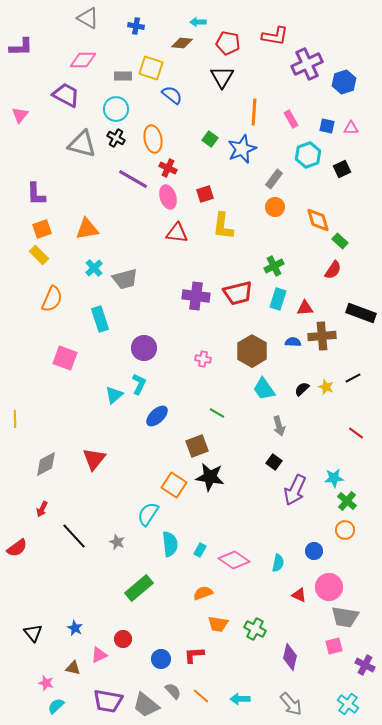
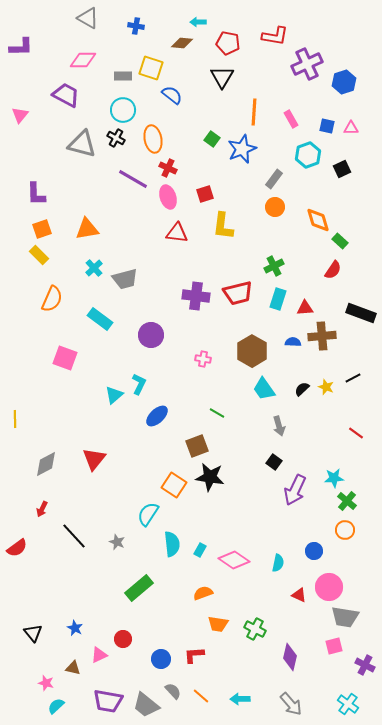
cyan circle at (116, 109): moved 7 px right, 1 px down
green square at (210, 139): moved 2 px right
cyan rectangle at (100, 319): rotated 35 degrees counterclockwise
purple circle at (144, 348): moved 7 px right, 13 px up
cyan semicircle at (170, 544): moved 2 px right
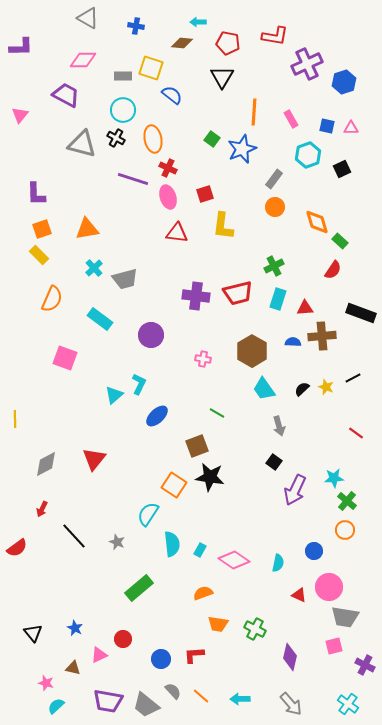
purple line at (133, 179): rotated 12 degrees counterclockwise
orange diamond at (318, 220): moved 1 px left, 2 px down
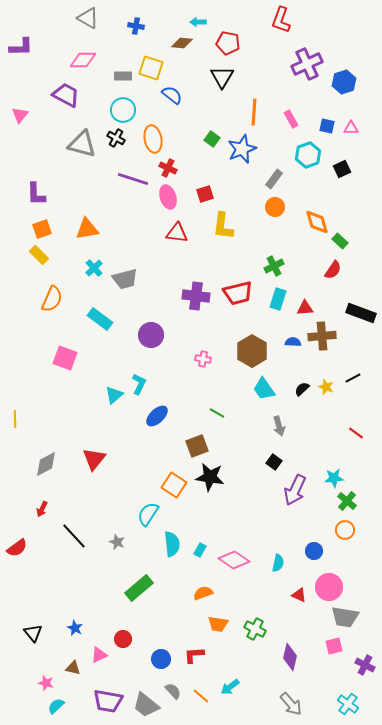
red L-shape at (275, 36): moved 6 px right, 16 px up; rotated 100 degrees clockwise
cyan arrow at (240, 699): moved 10 px left, 12 px up; rotated 36 degrees counterclockwise
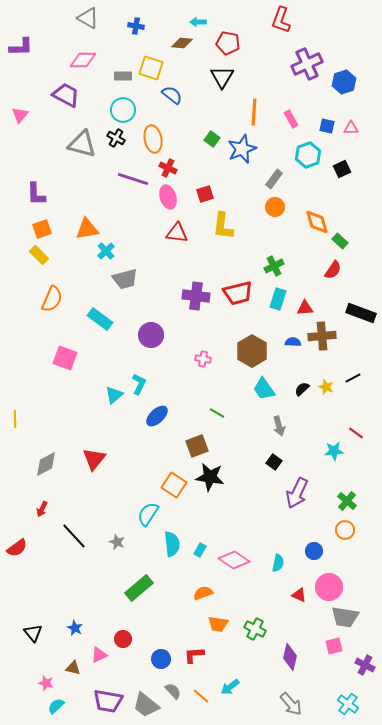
cyan cross at (94, 268): moved 12 px right, 17 px up
cyan star at (334, 478): moved 27 px up
purple arrow at (295, 490): moved 2 px right, 3 px down
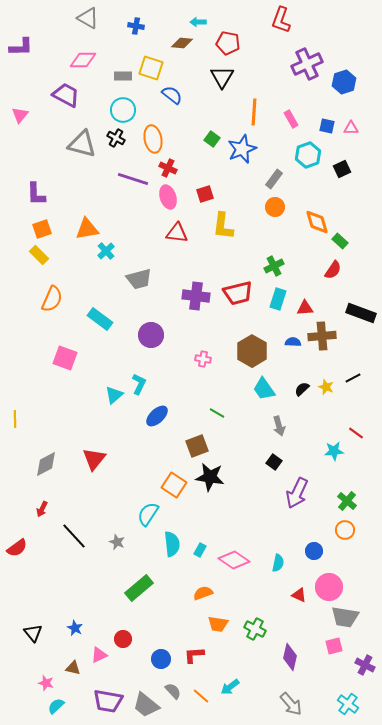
gray trapezoid at (125, 279): moved 14 px right
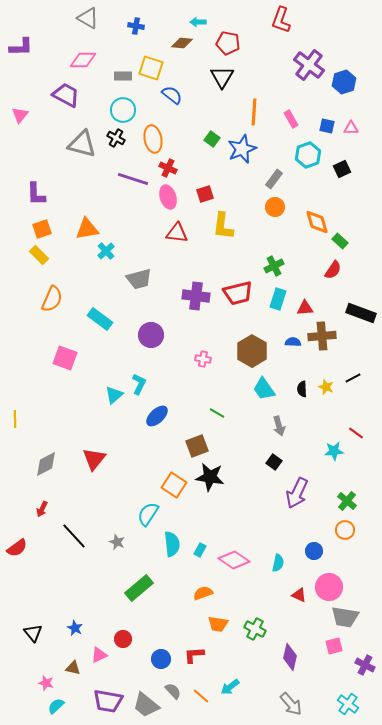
purple cross at (307, 64): moved 2 px right, 1 px down; rotated 28 degrees counterclockwise
black semicircle at (302, 389): rotated 49 degrees counterclockwise
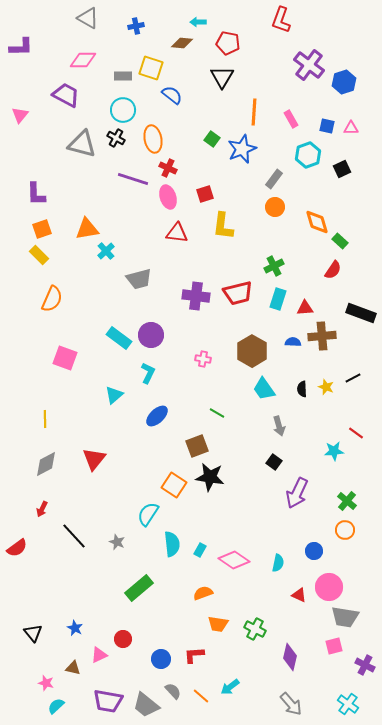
blue cross at (136, 26): rotated 21 degrees counterclockwise
cyan rectangle at (100, 319): moved 19 px right, 19 px down
cyan L-shape at (139, 384): moved 9 px right, 11 px up
yellow line at (15, 419): moved 30 px right
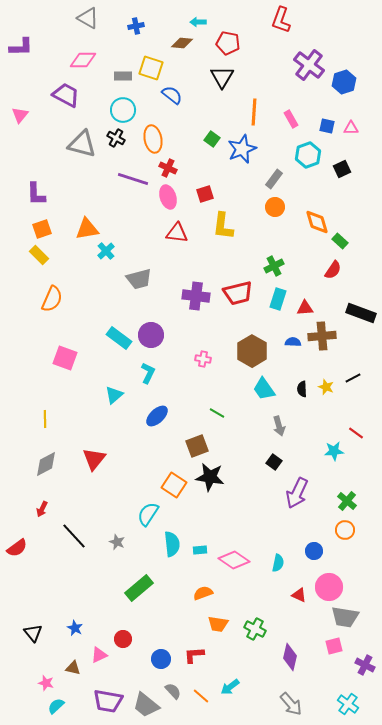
cyan rectangle at (200, 550): rotated 56 degrees clockwise
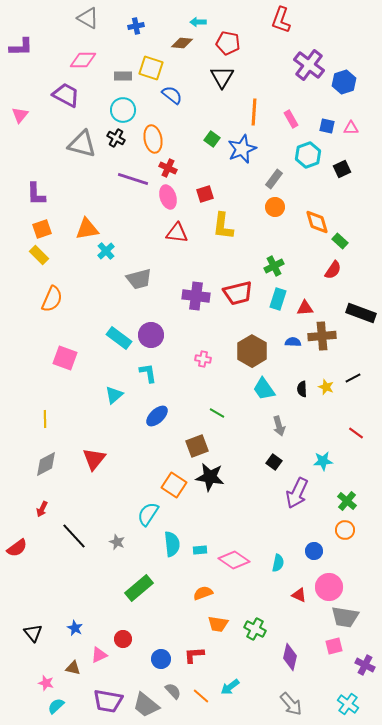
cyan L-shape at (148, 373): rotated 35 degrees counterclockwise
cyan star at (334, 451): moved 11 px left, 10 px down
